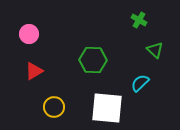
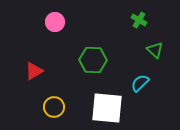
pink circle: moved 26 px right, 12 px up
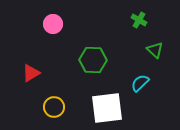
pink circle: moved 2 px left, 2 px down
red triangle: moved 3 px left, 2 px down
white square: rotated 12 degrees counterclockwise
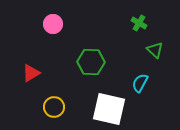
green cross: moved 3 px down
green hexagon: moved 2 px left, 2 px down
cyan semicircle: rotated 18 degrees counterclockwise
white square: moved 2 px right, 1 px down; rotated 20 degrees clockwise
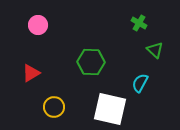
pink circle: moved 15 px left, 1 px down
white square: moved 1 px right
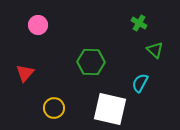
red triangle: moved 6 px left; rotated 18 degrees counterclockwise
yellow circle: moved 1 px down
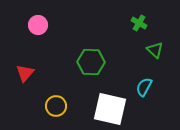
cyan semicircle: moved 4 px right, 4 px down
yellow circle: moved 2 px right, 2 px up
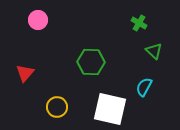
pink circle: moved 5 px up
green triangle: moved 1 px left, 1 px down
yellow circle: moved 1 px right, 1 px down
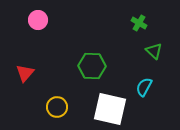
green hexagon: moved 1 px right, 4 px down
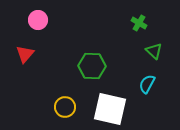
red triangle: moved 19 px up
cyan semicircle: moved 3 px right, 3 px up
yellow circle: moved 8 px right
